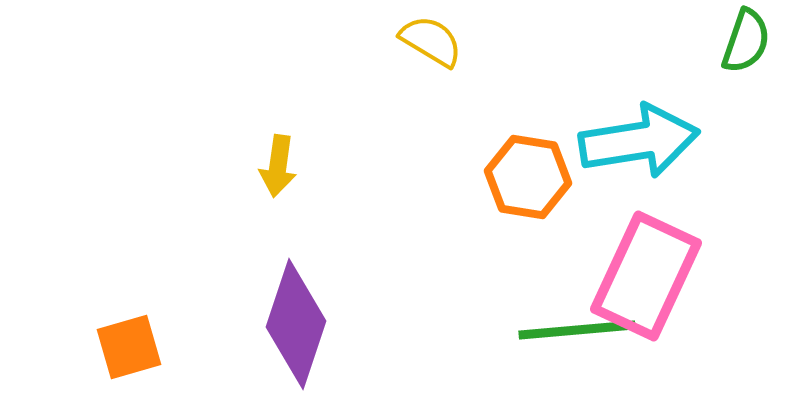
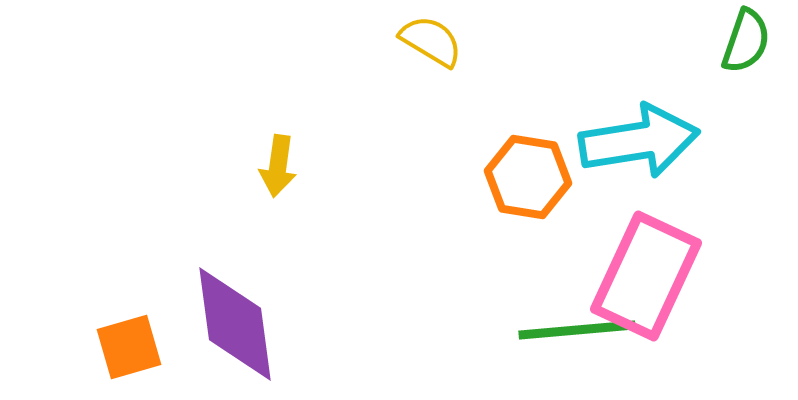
purple diamond: moved 61 px left; rotated 26 degrees counterclockwise
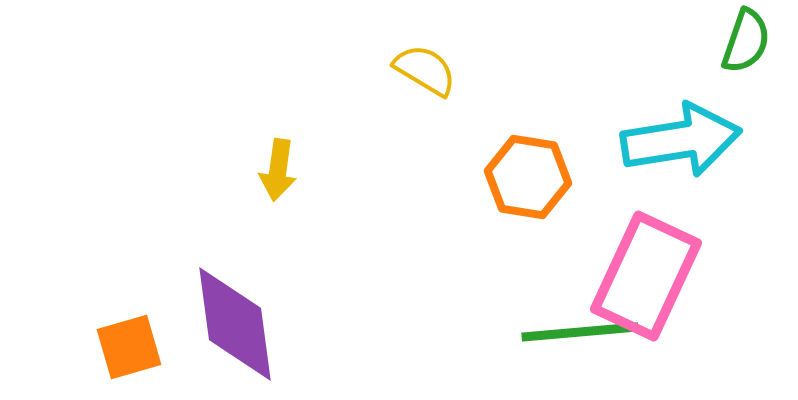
yellow semicircle: moved 6 px left, 29 px down
cyan arrow: moved 42 px right, 1 px up
yellow arrow: moved 4 px down
green line: moved 3 px right, 2 px down
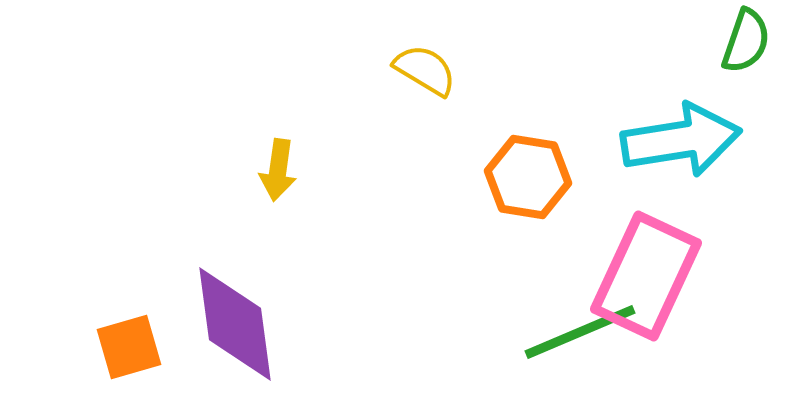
green line: rotated 18 degrees counterclockwise
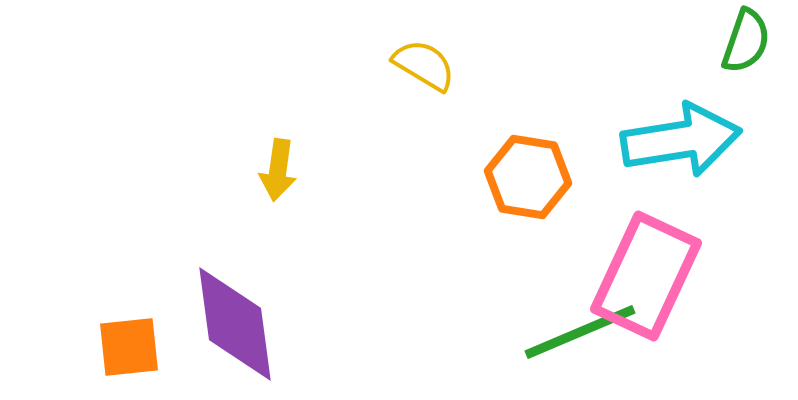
yellow semicircle: moved 1 px left, 5 px up
orange square: rotated 10 degrees clockwise
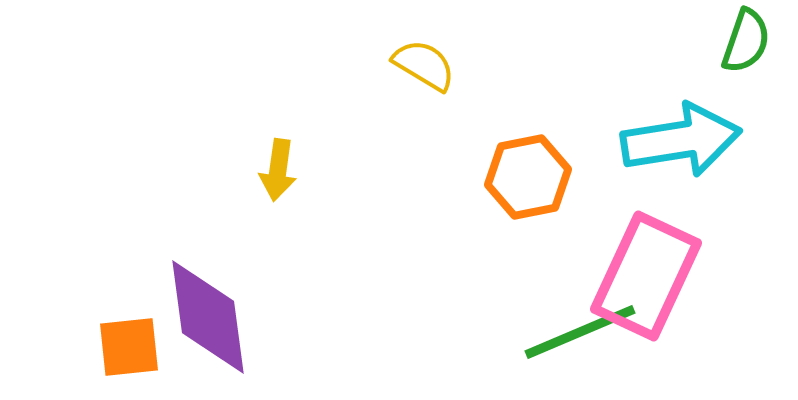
orange hexagon: rotated 20 degrees counterclockwise
purple diamond: moved 27 px left, 7 px up
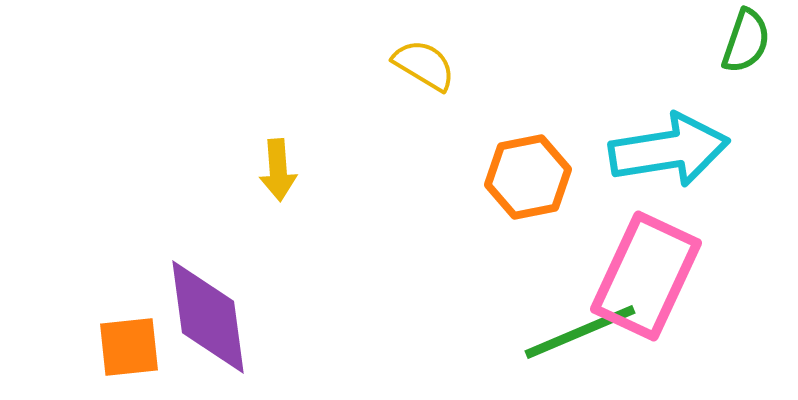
cyan arrow: moved 12 px left, 10 px down
yellow arrow: rotated 12 degrees counterclockwise
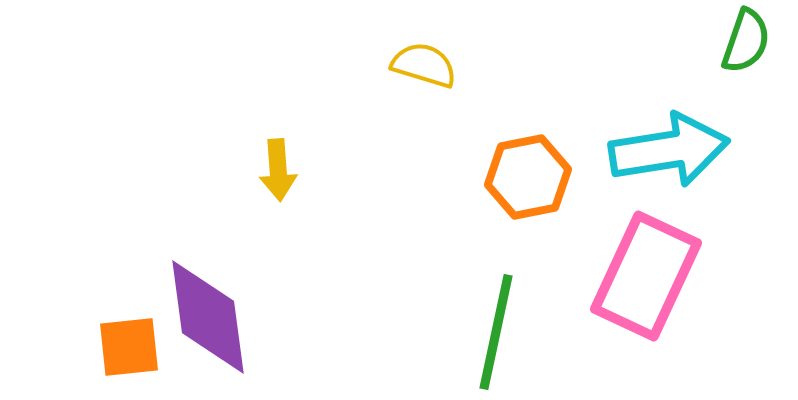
yellow semicircle: rotated 14 degrees counterclockwise
green line: moved 84 px left; rotated 55 degrees counterclockwise
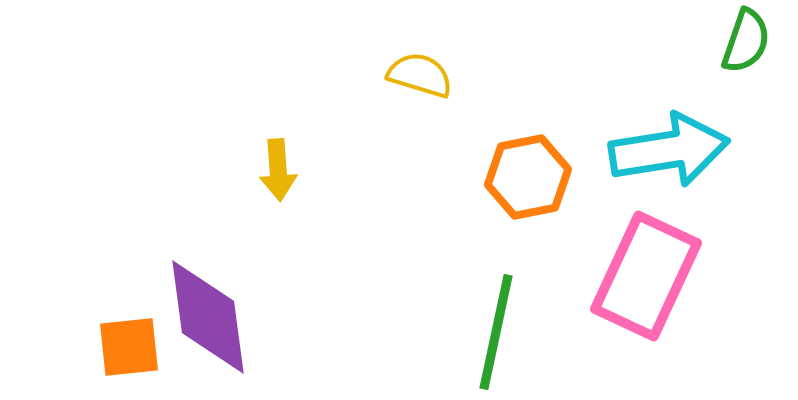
yellow semicircle: moved 4 px left, 10 px down
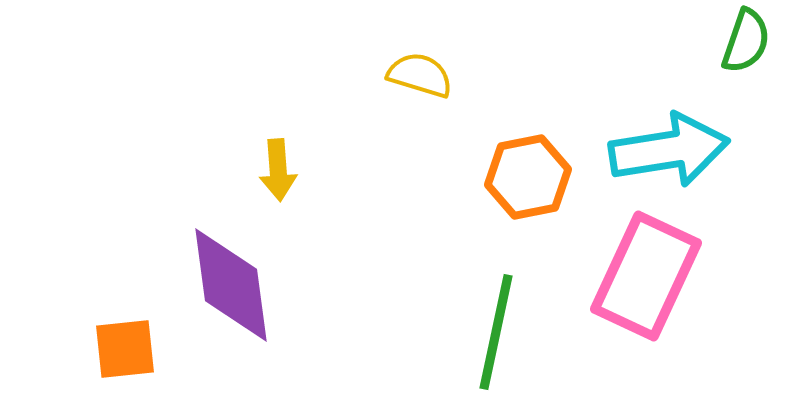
purple diamond: moved 23 px right, 32 px up
orange square: moved 4 px left, 2 px down
